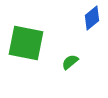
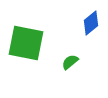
blue diamond: moved 1 px left, 5 px down
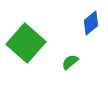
green square: rotated 30 degrees clockwise
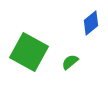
green square: moved 3 px right, 9 px down; rotated 12 degrees counterclockwise
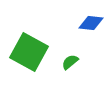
blue diamond: rotated 45 degrees clockwise
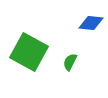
green semicircle: rotated 24 degrees counterclockwise
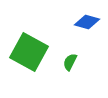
blue diamond: moved 4 px left, 1 px up; rotated 10 degrees clockwise
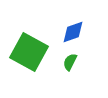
blue diamond: moved 14 px left, 10 px down; rotated 35 degrees counterclockwise
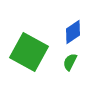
blue diamond: rotated 15 degrees counterclockwise
